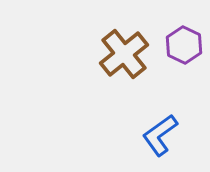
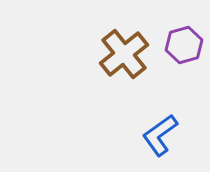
purple hexagon: rotated 18 degrees clockwise
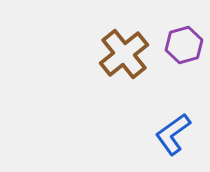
blue L-shape: moved 13 px right, 1 px up
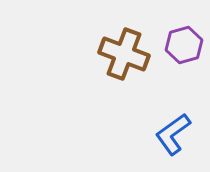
brown cross: rotated 30 degrees counterclockwise
